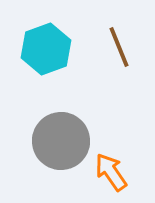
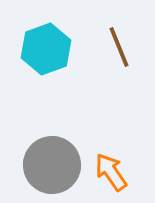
gray circle: moved 9 px left, 24 px down
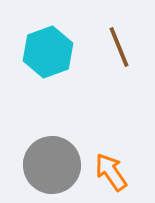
cyan hexagon: moved 2 px right, 3 px down
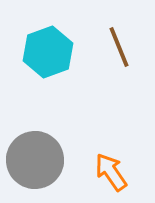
gray circle: moved 17 px left, 5 px up
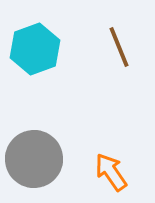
cyan hexagon: moved 13 px left, 3 px up
gray circle: moved 1 px left, 1 px up
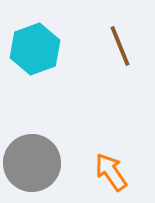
brown line: moved 1 px right, 1 px up
gray circle: moved 2 px left, 4 px down
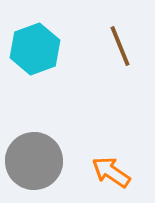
gray circle: moved 2 px right, 2 px up
orange arrow: rotated 21 degrees counterclockwise
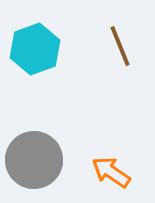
gray circle: moved 1 px up
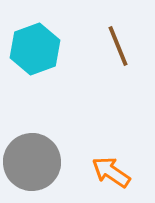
brown line: moved 2 px left
gray circle: moved 2 px left, 2 px down
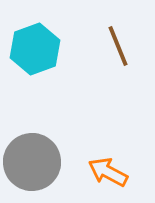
orange arrow: moved 3 px left; rotated 6 degrees counterclockwise
